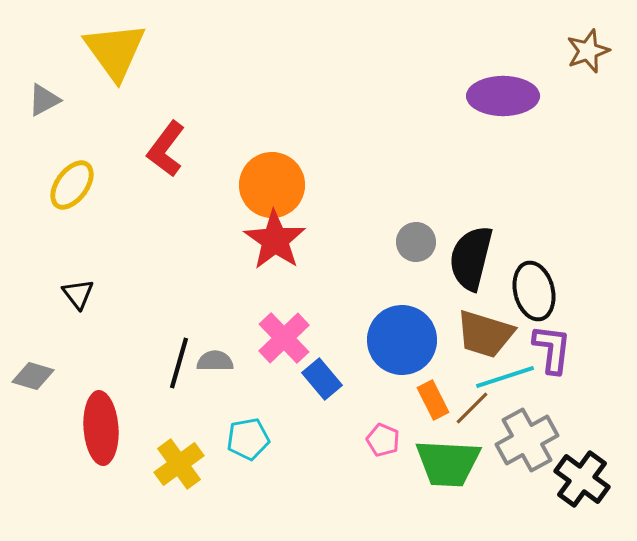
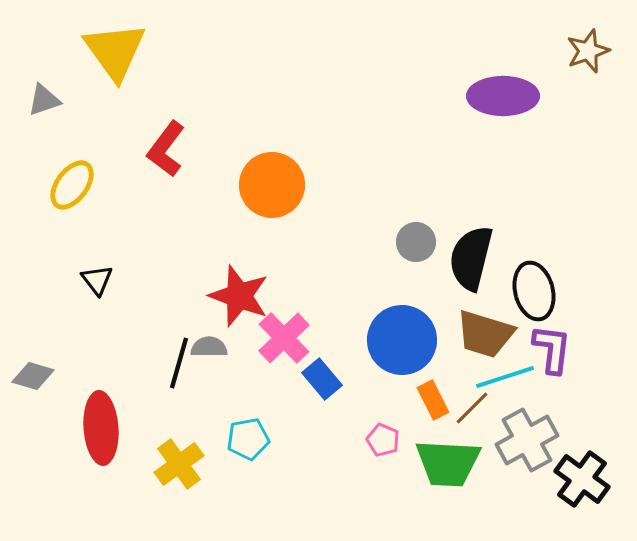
gray triangle: rotated 9 degrees clockwise
red star: moved 36 px left, 56 px down; rotated 14 degrees counterclockwise
black triangle: moved 19 px right, 14 px up
gray semicircle: moved 6 px left, 14 px up
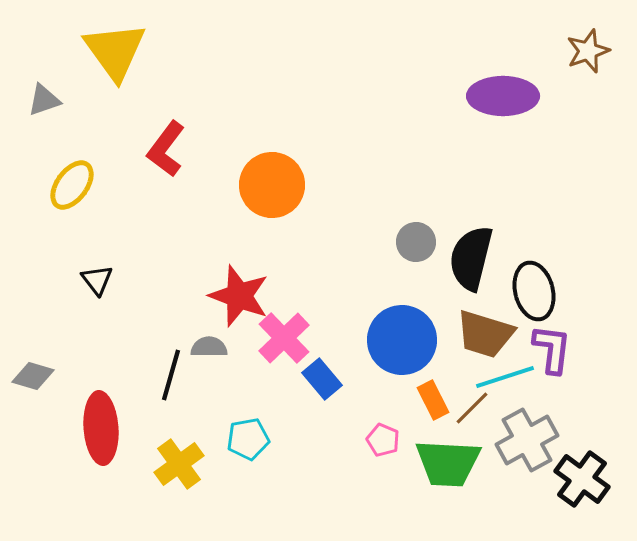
black line: moved 8 px left, 12 px down
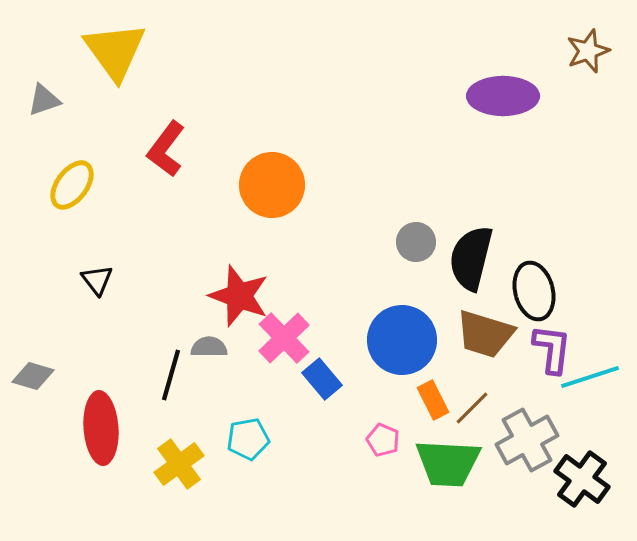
cyan line: moved 85 px right
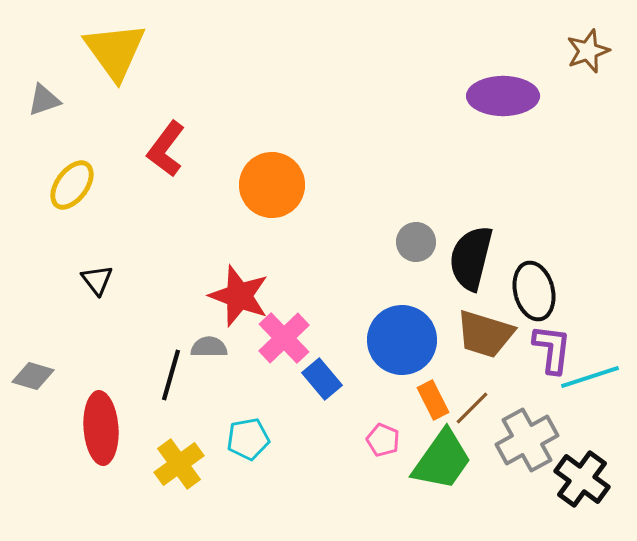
green trapezoid: moved 6 px left, 3 px up; rotated 58 degrees counterclockwise
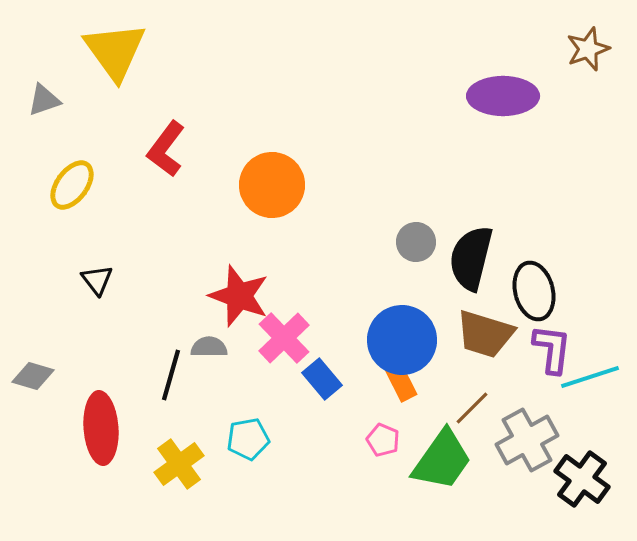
brown star: moved 2 px up
orange rectangle: moved 32 px left, 18 px up
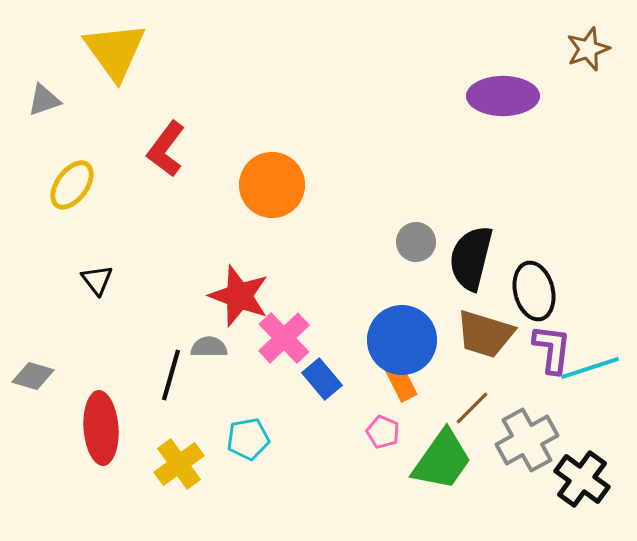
cyan line: moved 9 px up
pink pentagon: moved 8 px up
